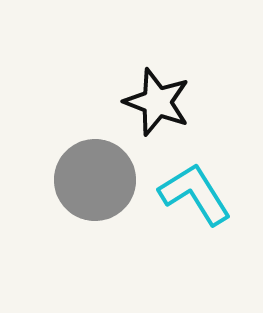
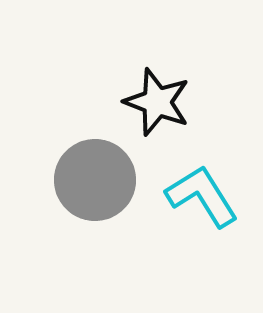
cyan L-shape: moved 7 px right, 2 px down
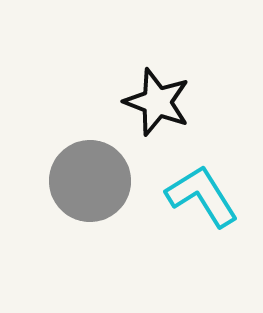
gray circle: moved 5 px left, 1 px down
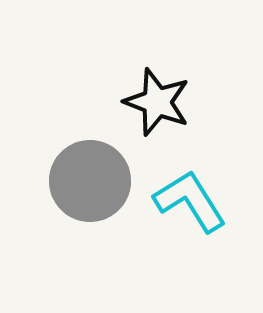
cyan L-shape: moved 12 px left, 5 px down
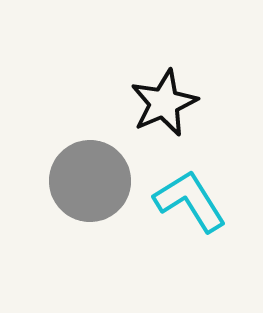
black star: moved 7 px right, 1 px down; rotated 28 degrees clockwise
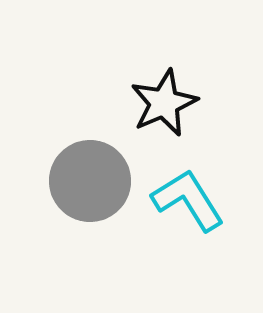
cyan L-shape: moved 2 px left, 1 px up
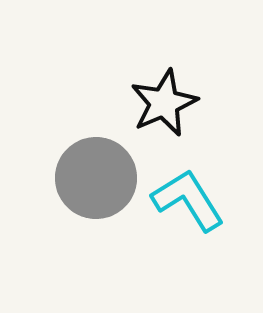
gray circle: moved 6 px right, 3 px up
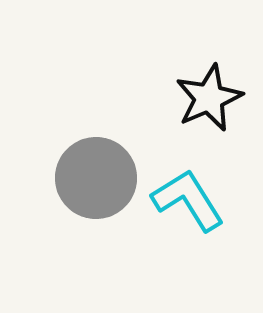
black star: moved 45 px right, 5 px up
